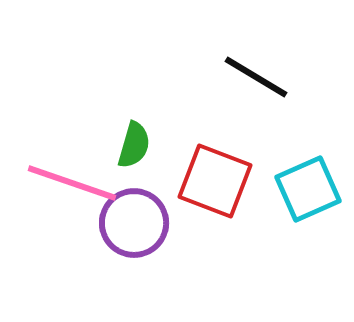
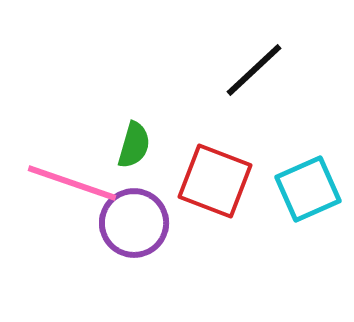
black line: moved 2 px left, 7 px up; rotated 74 degrees counterclockwise
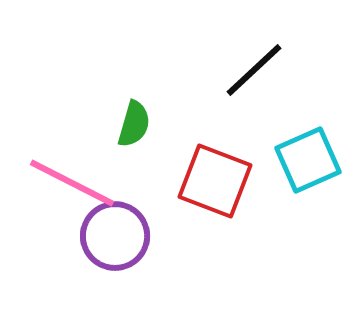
green semicircle: moved 21 px up
pink line: rotated 8 degrees clockwise
cyan square: moved 29 px up
purple circle: moved 19 px left, 13 px down
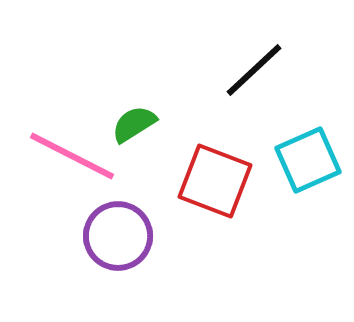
green semicircle: rotated 138 degrees counterclockwise
pink line: moved 27 px up
purple circle: moved 3 px right
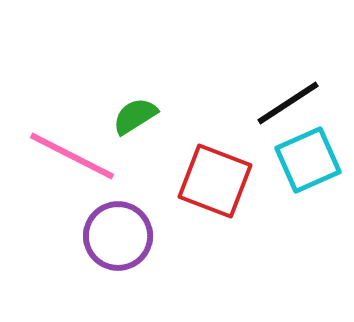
black line: moved 34 px right, 33 px down; rotated 10 degrees clockwise
green semicircle: moved 1 px right, 8 px up
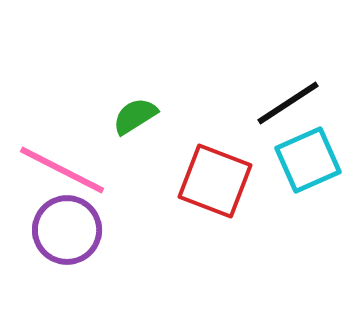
pink line: moved 10 px left, 14 px down
purple circle: moved 51 px left, 6 px up
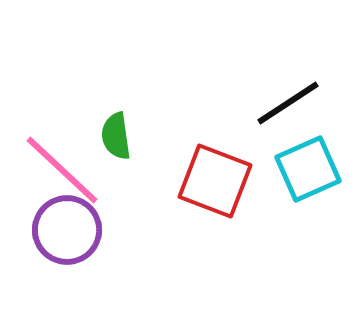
green semicircle: moved 19 px left, 20 px down; rotated 66 degrees counterclockwise
cyan square: moved 9 px down
pink line: rotated 16 degrees clockwise
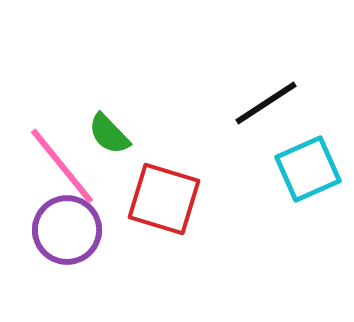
black line: moved 22 px left
green semicircle: moved 7 px left, 2 px up; rotated 36 degrees counterclockwise
pink line: moved 4 px up; rotated 8 degrees clockwise
red square: moved 51 px left, 18 px down; rotated 4 degrees counterclockwise
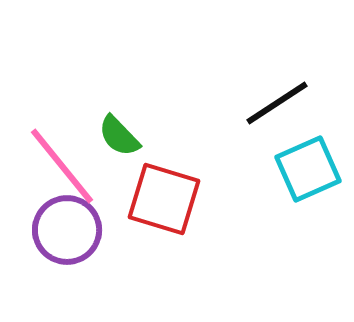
black line: moved 11 px right
green semicircle: moved 10 px right, 2 px down
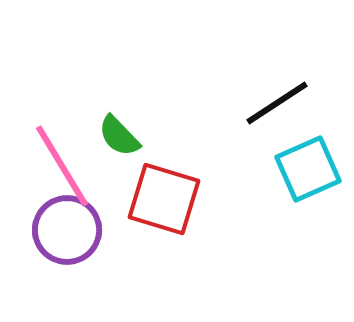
pink line: rotated 8 degrees clockwise
